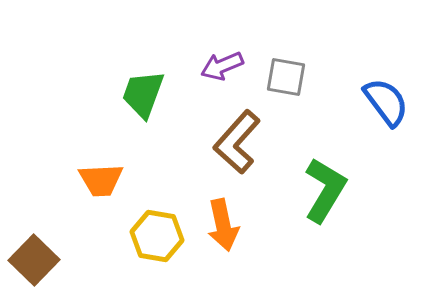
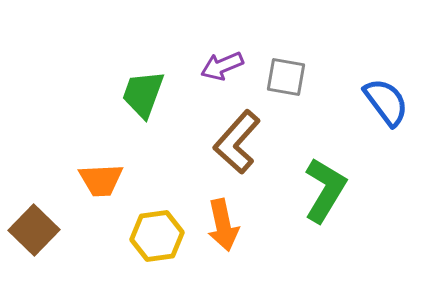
yellow hexagon: rotated 18 degrees counterclockwise
brown square: moved 30 px up
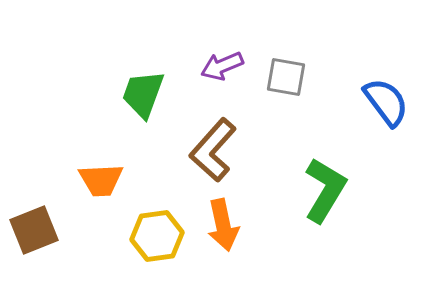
brown L-shape: moved 24 px left, 8 px down
brown square: rotated 24 degrees clockwise
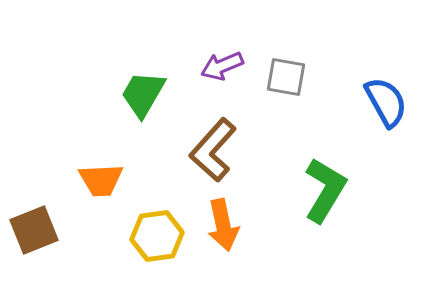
green trapezoid: rotated 10 degrees clockwise
blue semicircle: rotated 8 degrees clockwise
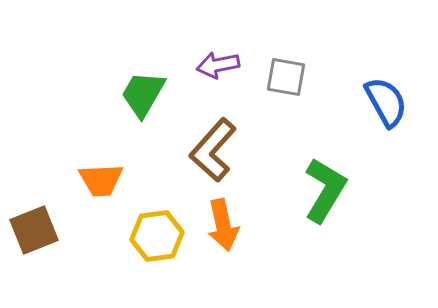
purple arrow: moved 4 px left, 1 px up; rotated 12 degrees clockwise
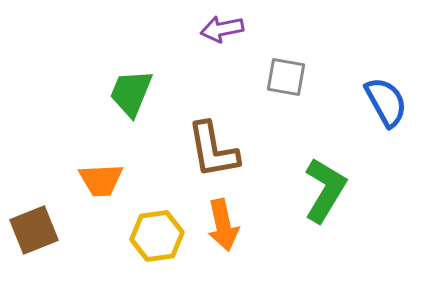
purple arrow: moved 4 px right, 36 px up
green trapezoid: moved 12 px left, 1 px up; rotated 8 degrees counterclockwise
brown L-shape: rotated 52 degrees counterclockwise
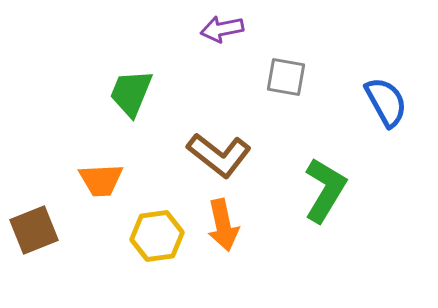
brown L-shape: moved 6 px right, 5 px down; rotated 42 degrees counterclockwise
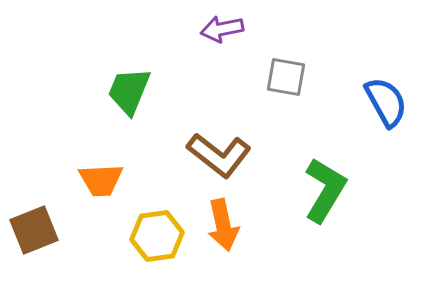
green trapezoid: moved 2 px left, 2 px up
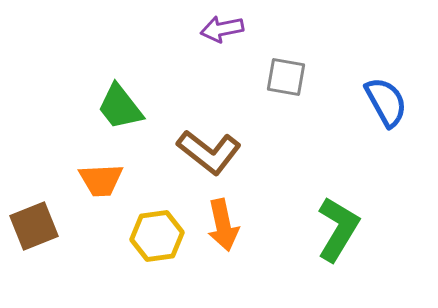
green trapezoid: moved 9 px left, 16 px down; rotated 60 degrees counterclockwise
brown L-shape: moved 10 px left, 3 px up
green L-shape: moved 13 px right, 39 px down
brown square: moved 4 px up
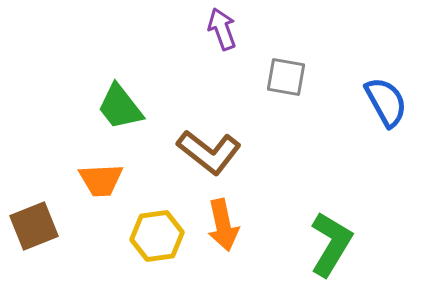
purple arrow: rotated 81 degrees clockwise
green L-shape: moved 7 px left, 15 px down
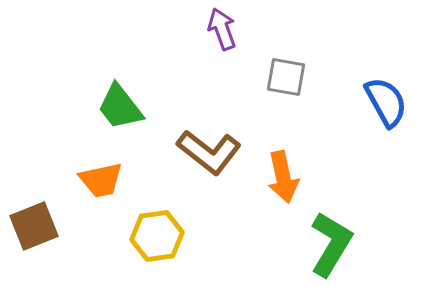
orange trapezoid: rotated 9 degrees counterclockwise
orange arrow: moved 60 px right, 48 px up
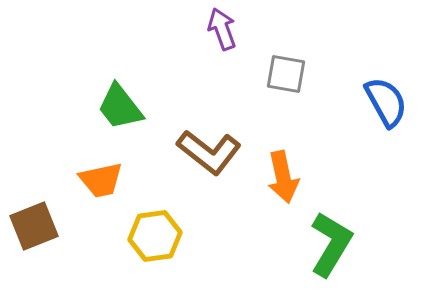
gray square: moved 3 px up
yellow hexagon: moved 2 px left
